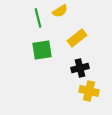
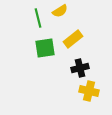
yellow rectangle: moved 4 px left, 1 px down
green square: moved 3 px right, 2 px up
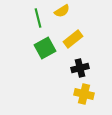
yellow semicircle: moved 2 px right
green square: rotated 20 degrees counterclockwise
yellow cross: moved 5 px left, 3 px down
